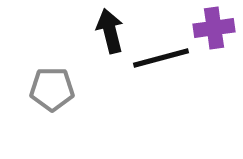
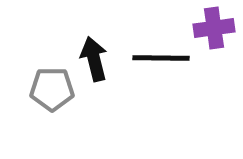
black arrow: moved 16 px left, 28 px down
black line: rotated 16 degrees clockwise
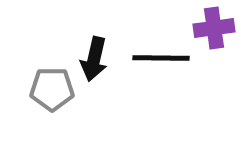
black arrow: rotated 153 degrees counterclockwise
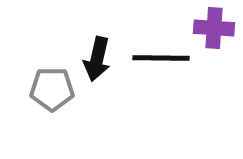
purple cross: rotated 12 degrees clockwise
black arrow: moved 3 px right
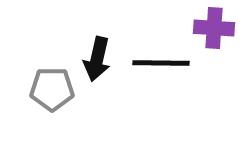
black line: moved 5 px down
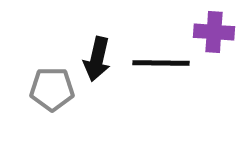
purple cross: moved 4 px down
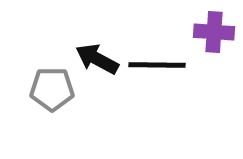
black arrow: rotated 105 degrees clockwise
black line: moved 4 px left, 2 px down
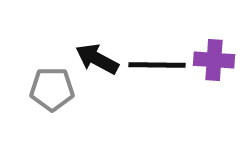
purple cross: moved 28 px down
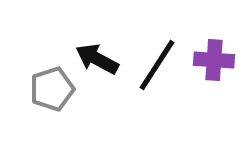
black line: rotated 58 degrees counterclockwise
gray pentagon: rotated 18 degrees counterclockwise
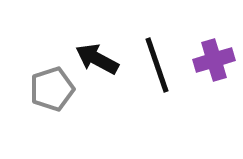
purple cross: rotated 21 degrees counterclockwise
black line: rotated 52 degrees counterclockwise
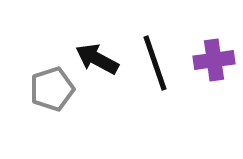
purple cross: rotated 9 degrees clockwise
black line: moved 2 px left, 2 px up
